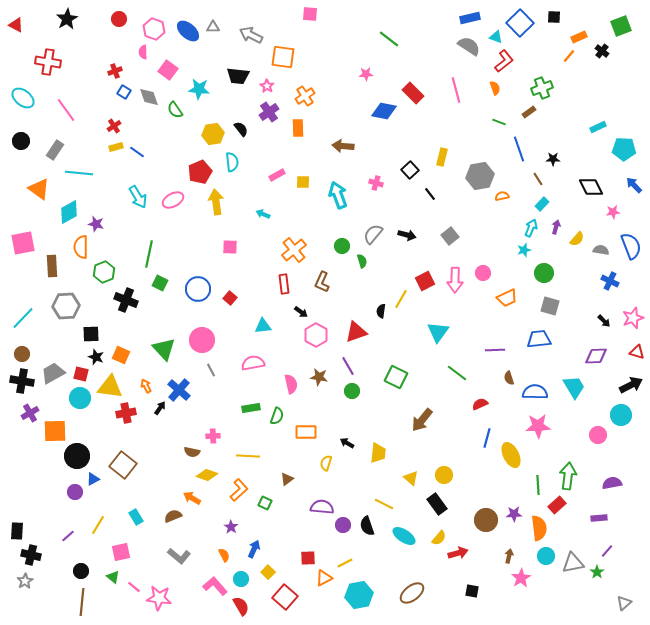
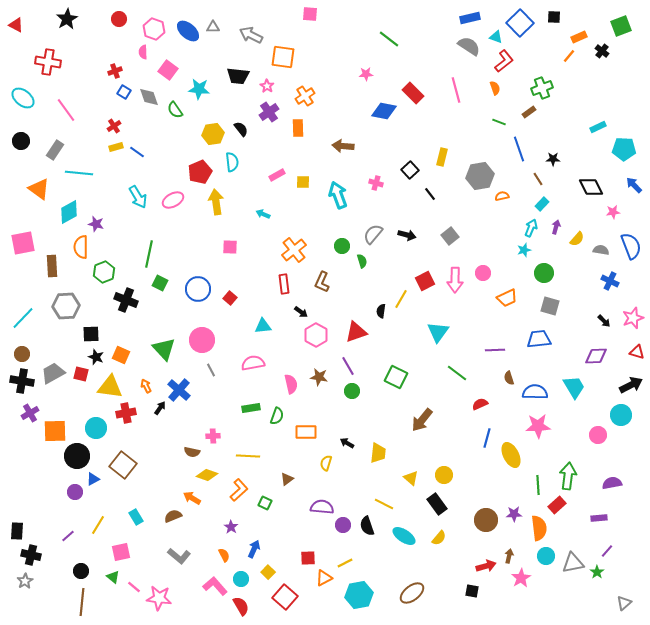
cyan circle at (80, 398): moved 16 px right, 30 px down
red arrow at (458, 553): moved 28 px right, 13 px down
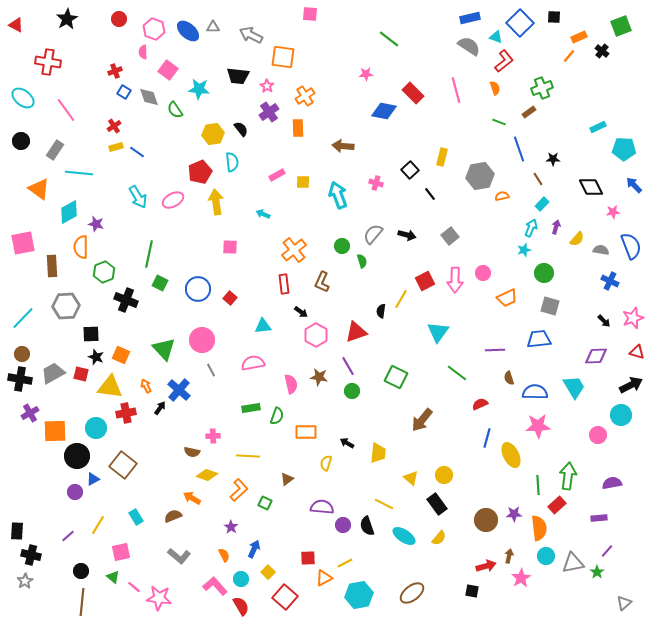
black cross at (22, 381): moved 2 px left, 2 px up
